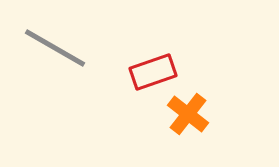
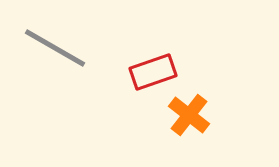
orange cross: moved 1 px right, 1 px down
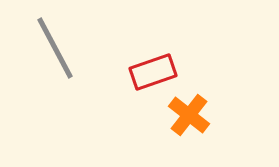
gray line: rotated 32 degrees clockwise
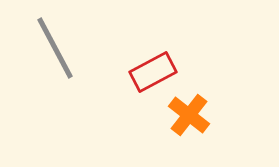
red rectangle: rotated 9 degrees counterclockwise
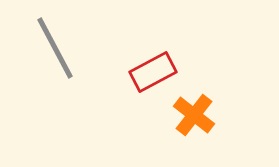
orange cross: moved 5 px right
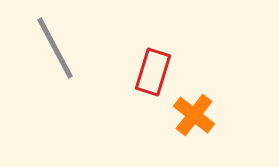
red rectangle: rotated 45 degrees counterclockwise
